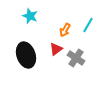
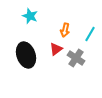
cyan line: moved 2 px right, 9 px down
orange arrow: rotated 16 degrees counterclockwise
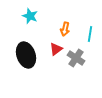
orange arrow: moved 1 px up
cyan line: rotated 21 degrees counterclockwise
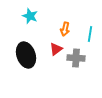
gray cross: rotated 30 degrees counterclockwise
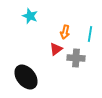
orange arrow: moved 3 px down
black ellipse: moved 22 px down; rotated 20 degrees counterclockwise
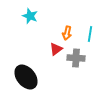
orange arrow: moved 2 px right, 1 px down
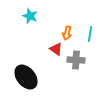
red triangle: rotated 48 degrees counterclockwise
gray cross: moved 2 px down
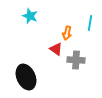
cyan line: moved 11 px up
black ellipse: rotated 15 degrees clockwise
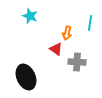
gray cross: moved 1 px right, 2 px down
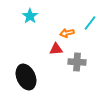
cyan star: rotated 14 degrees clockwise
cyan line: rotated 28 degrees clockwise
orange arrow: rotated 64 degrees clockwise
red triangle: rotated 40 degrees counterclockwise
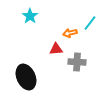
orange arrow: moved 3 px right
